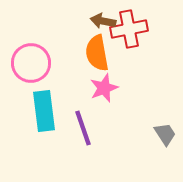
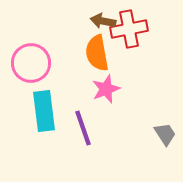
pink star: moved 2 px right, 1 px down
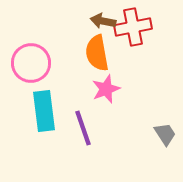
red cross: moved 4 px right, 2 px up
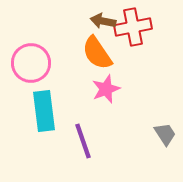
orange semicircle: rotated 24 degrees counterclockwise
purple line: moved 13 px down
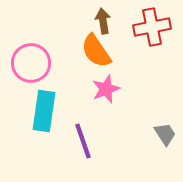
brown arrow: rotated 70 degrees clockwise
red cross: moved 19 px right
orange semicircle: moved 1 px left, 2 px up
cyan rectangle: rotated 15 degrees clockwise
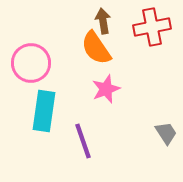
orange semicircle: moved 3 px up
gray trapezoid: moved 1 px right, 1 px up
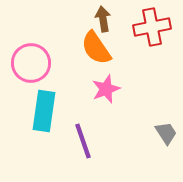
brown arrow: moved 2 px up
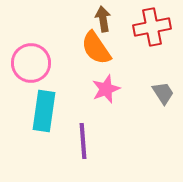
gray trapezoid: moved 3 px left, 40 px up
purple line: rotated 15 degrees clockwise
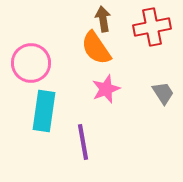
purple line: moved 1 px down; rotated 6 degrees counterclockwise
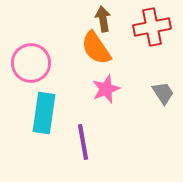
cyan rectangle: moved 2 px down
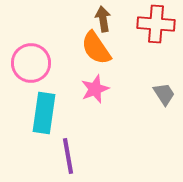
red cross: moved 4 px right, 3 px up; rotated 15 degrees clockwise
pink star: moved 11 px left
gray trapezoid: moved 1 px right, 1 px down
purple line: moved 15 px left, 14 px down
